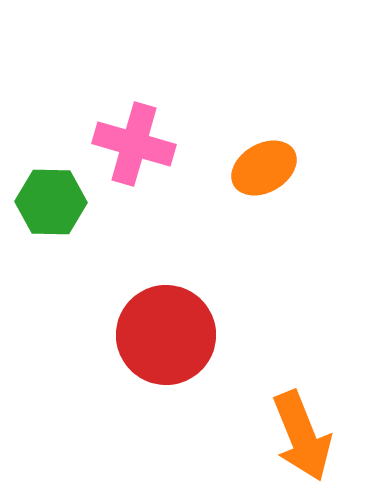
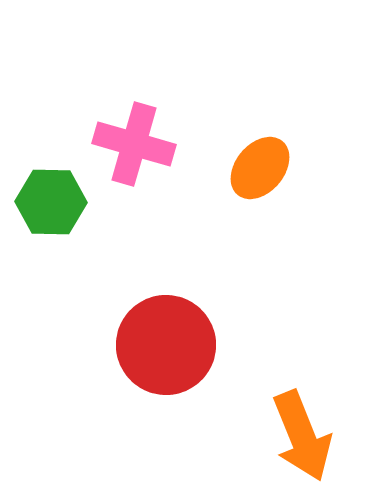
orange ellipse: moved 4 px left; rotated 20 degrees counterclockwise
red circle: moved 10 px down
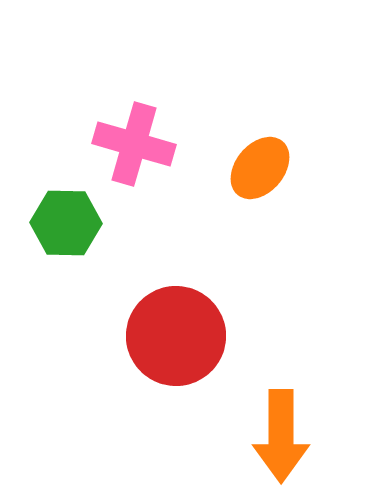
green hexagon: moved 15 px right, 21 px down
red circle: moved 10 px right, 9 px up
orange arrow: moved 21 px left; rotated 22 degrees clockwise
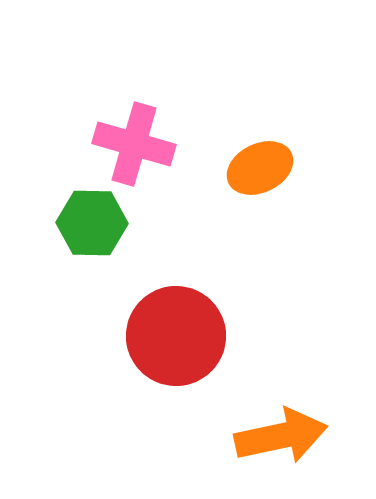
orange ellipse: rotated 24 degrees clockwise
green hexagon: moved 26 px right
orange arrow: rotated 102 degrees counterclockwise
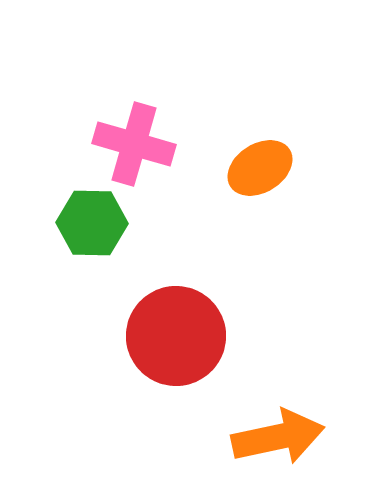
orange ellipse: rotated 6 degrees counterclockwise
orange arrow: moved 3 px left, 1 px down
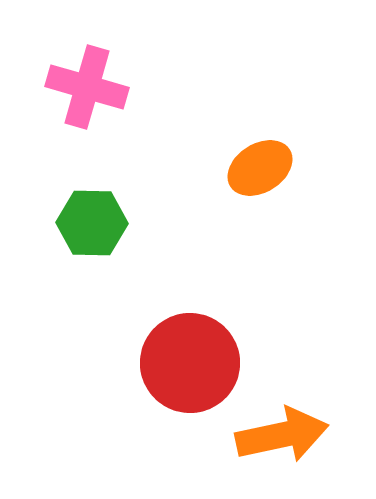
pink cross: moved 47 px left, 57 px up
red circle: moved 14 px right, 27 px down
orange arrow: moved 4 px right, 2 px up
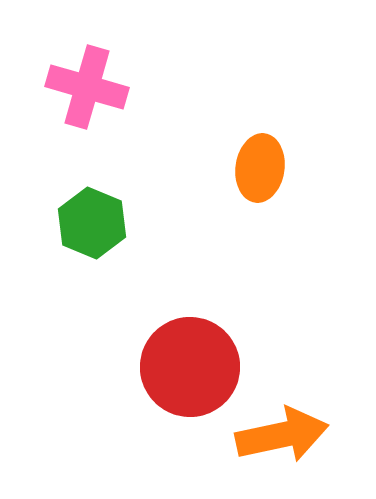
orange ellipse: rotated 50 degrees counterclockwise
green hexagon: rotated 22 degrees clockwise
red circle: moved 4 px down
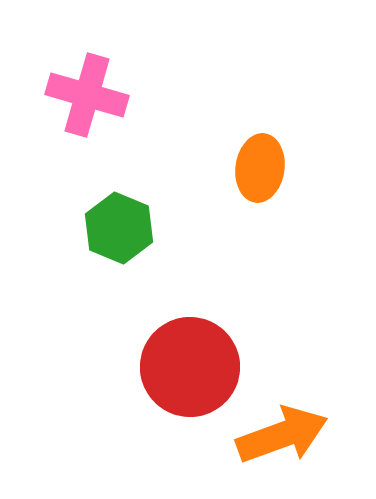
pink cross: moved 8 px down
green hexagon: moved 27 px right, 5 px down
orange arrow: rotated 8 degrees counterclockwise
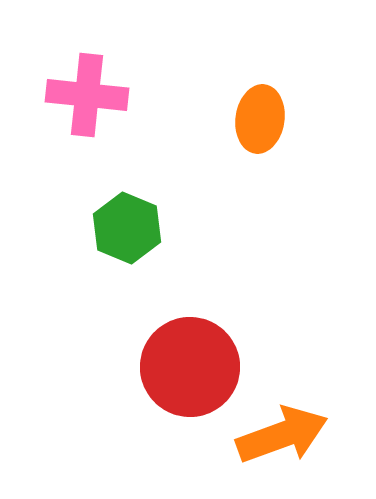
pink cross: rotated 10 degrees counterclockwise
orange ellipse: moved 49 px up
green hexagon: moved 8 px right
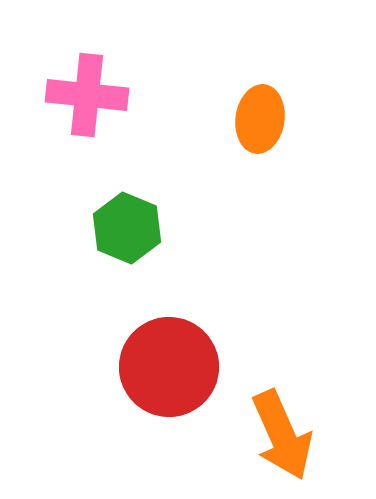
red circle: moved 21 px left
orange arrow: rotated 86 degrees clockwise
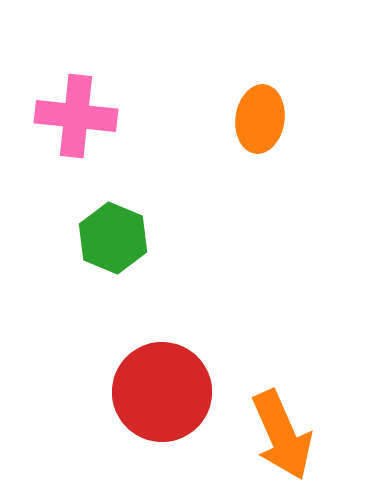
pink cross: moved 11 px left, 21 px down
green hexagon: moved 14 px left, 10 px down
red circle: moved 7 px left, 25 px down
